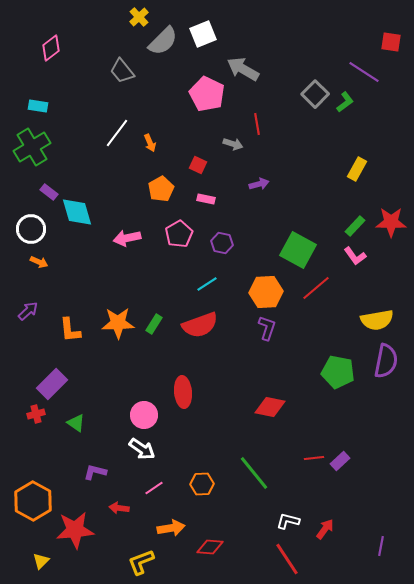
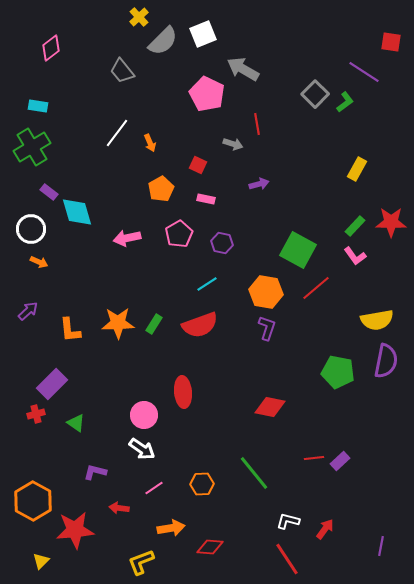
orange hexagon at (266, 292): rotated 12 degrees clockwise
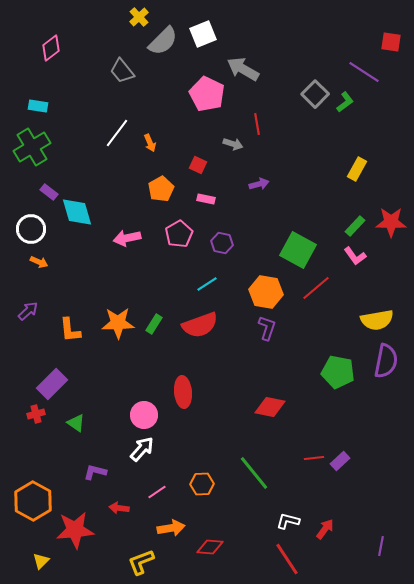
white arrow at (142, 449): rotated 84 degrees counterclockwise
pink line at (154, 488): moved 3 px right, 4 px down
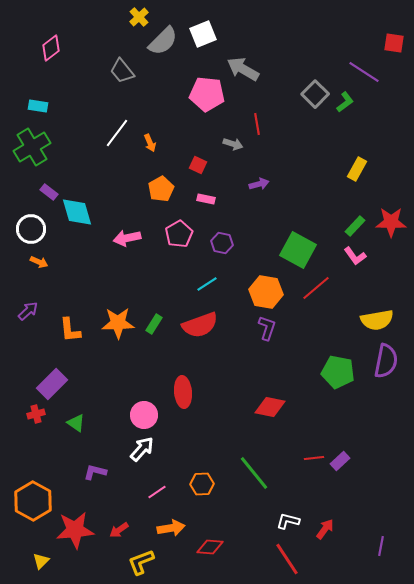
red square at (391, 42): moved 3 px right, 1 px down
pink pentagon at (207, 94): rotated 20 degrees counterclockwise
red arrow at (119, 508): moved 22 px down; rotated 42 degrees counterclockwise
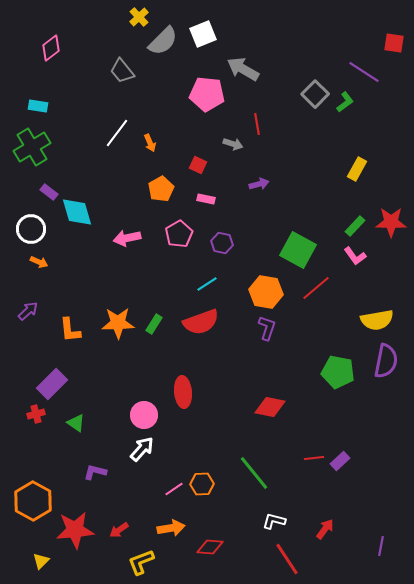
red semicircle at (200, 325): moved 1 px right, 3 px up
pink line at (157, 492): moved 17 px right, 3 px up
white L-shape at (288, 521): moved 14 px left
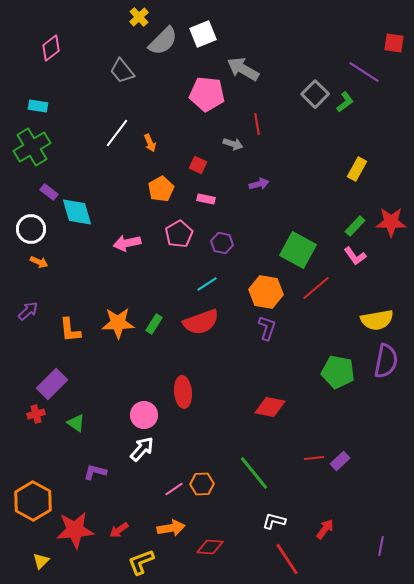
pink arrow at (127, 238): moved 5 px down
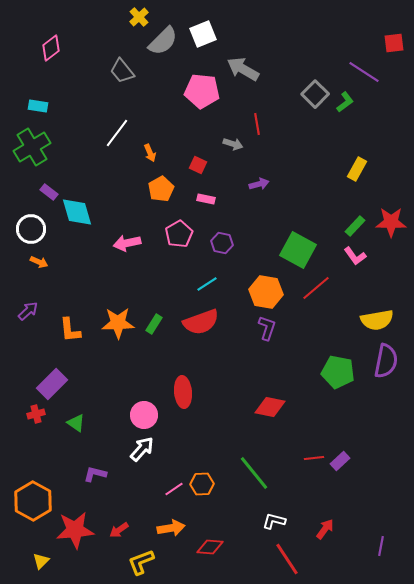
red square at (394, 43): rotated 15 degrees counterclockwise
pink pentagon at (207, 94): moved 5 px left, 3 px up
orange arrow at (150, 143): moved 10 px down
purple L-shape at (95, 472): moved 2 px down
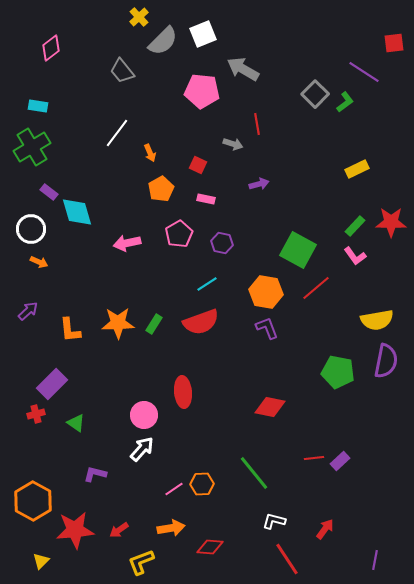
yellow rectangle at (357, 169): rotated 35 degrees clockwise
purple L-shape at (267, 328): rotated 40 degrees counterclockwise
purple line at (381, 546): moved 6 px left, 14 px down
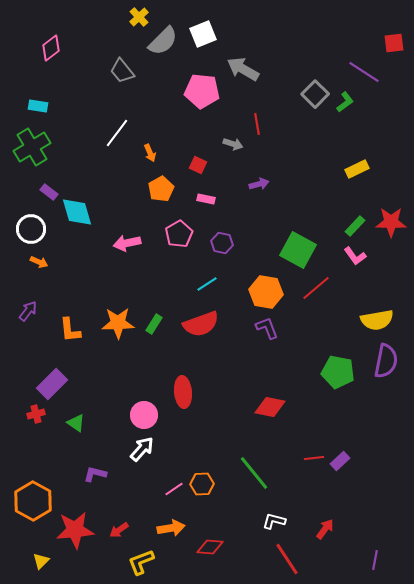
purple arrow at (28, 311): rotated 10 degrees counterclockwise
red semicircle at (201, 322): moved 2 px down
